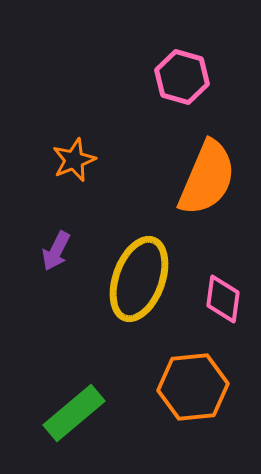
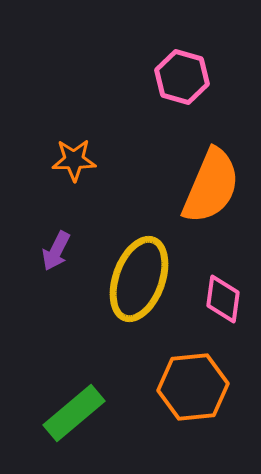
orange star: rotated 21 degrees clockwise
orange semicircle: moved 4 px right, 8 px down
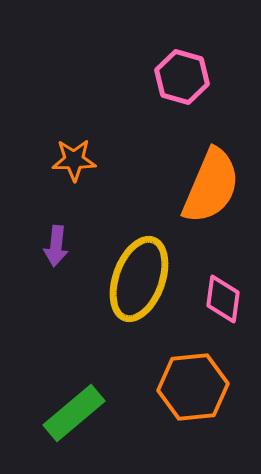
purple arrow: moved 5 px up; rotated 21 degrees counterclockwise
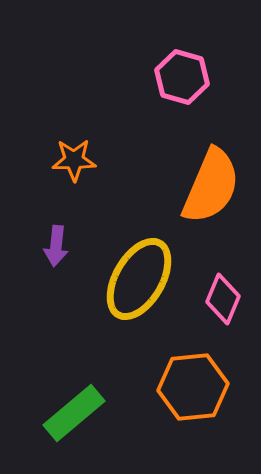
yellow ellipse: rotated 10 degrees clockwise
pink diamond: rotated 15 degrees clockwise
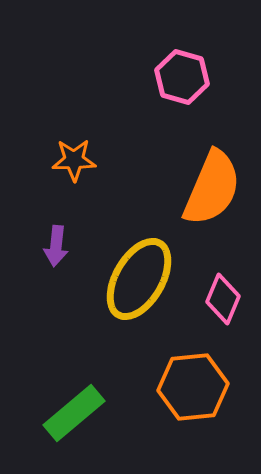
orange semicircle: moved 1 px right, 2 px down
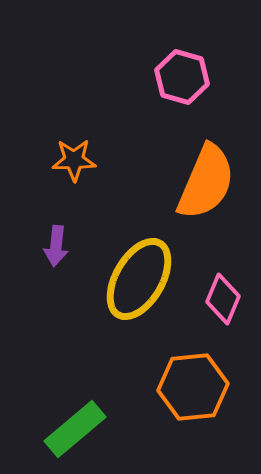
orange semicircle: moved 6 px left, 6 px up
green rectangle: moved 1 px right, 16 px down
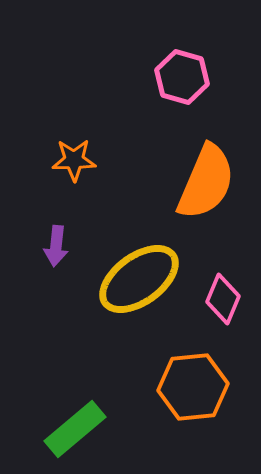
yellow ellipse: rotated 24 degrees clockwise
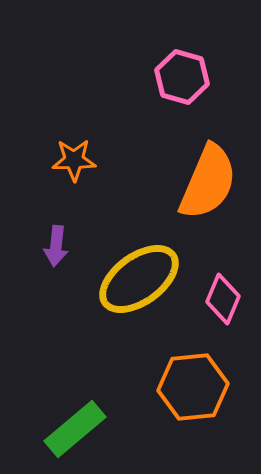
orange semicircle: moved 2 px right
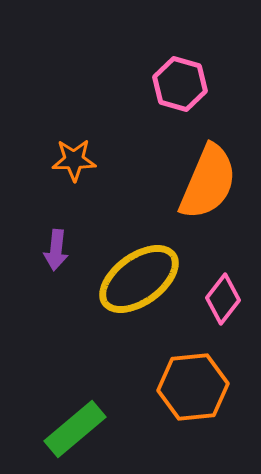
pink hexagon: moved 2 px left, 7 px down
purple arrow: moved 4 px down
pink diamond: rotated 15 degrees clockwise
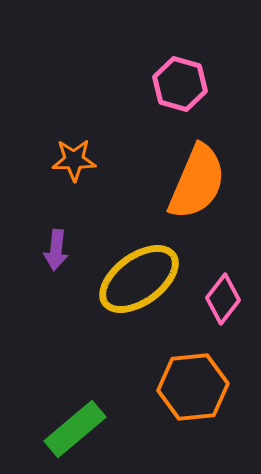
orange semicircle: moved 11 px left
